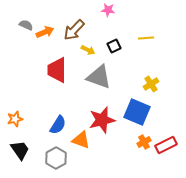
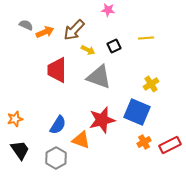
red rectangle: moved 4 px right
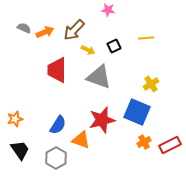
gray semicircle: moved 2 px left, 3 px down
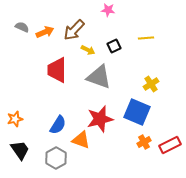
gray semicircle: moved 2 px left, 1 px up
red star: moved 2 px left, 1 px up
